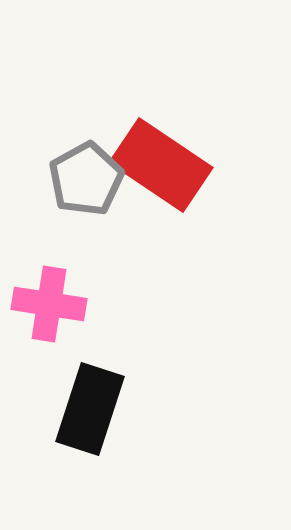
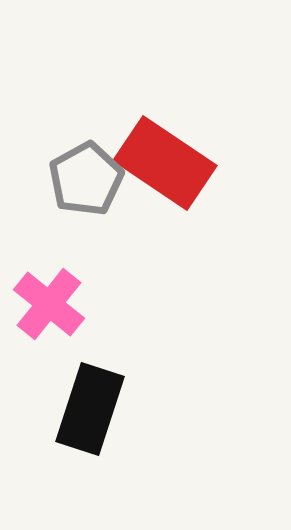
red rectangle: moved 4 px right, 2 px up
pink cross: rotated 30 degrees clockwise
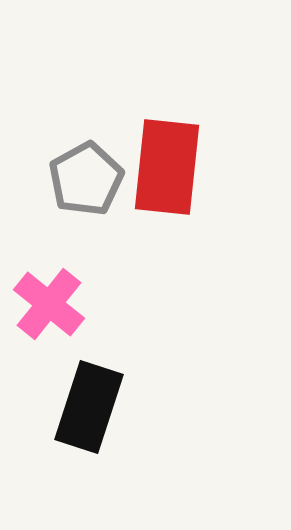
red rectangle: moved 2 px right, 4 px down; rotated 62 degrees clockwise
black rectangle: moved 1 px left, 2 px up
